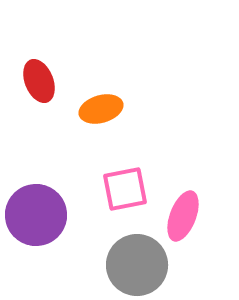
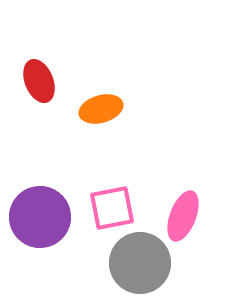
pink square: moved 13 px left, 19 px down
purple circle: moved 4 px right, 2 px down
gray circle: moved 3 px right, 2 px up
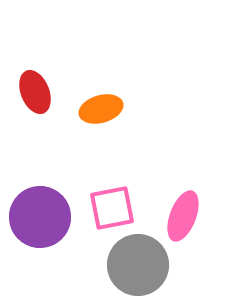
red ellipse: moved 4 px left, 11 px down
gray circle: moved 2 px left, 2 px down
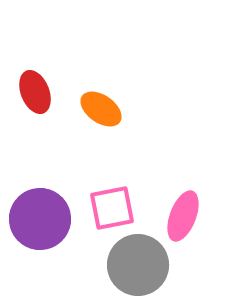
orange ellipse: rotated 51 degrees clockwise
purple circle: moved 2 px down
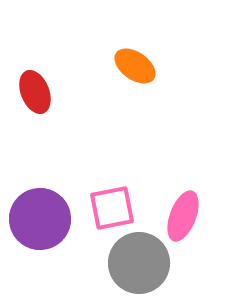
orange ellipse: moved 34 px right, 43 px up
gray circle: moved 1 px right, 2 px up
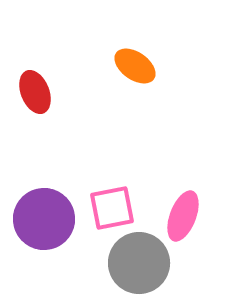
purple circle: moved 4 px right
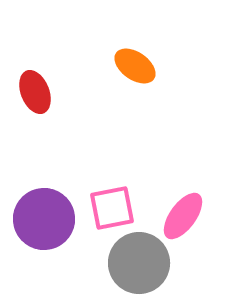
pink ellipse: rotated 15 degrees clockwise
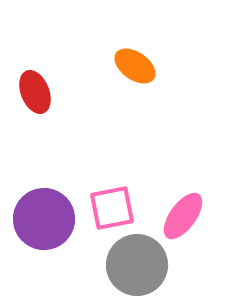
gray circle: moved 2 px left, 2 px down
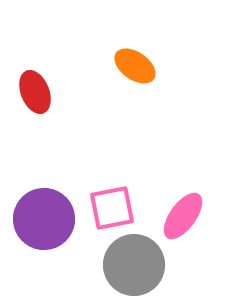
gray circle: moved 3 px left
